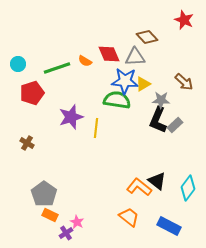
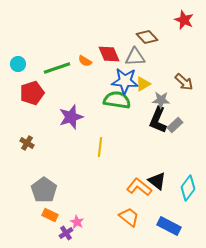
yellow line: moved 4 px right, 19 px down
gray pentagon: moved 4 px up
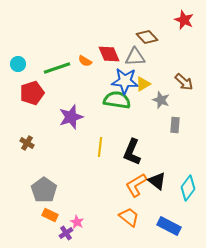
gray star: rotated 18 degrees clockwise
black L-shape: moved 26 px left, 32 px down
gray rectangle: rotated 42 degrees counterclockwise
orange L-shape: moved 3 px left, 2 px up; rotated 70 degrees counterclockwise
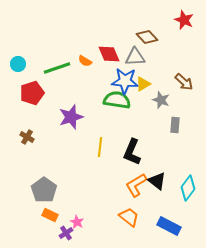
brown cross: moved 6 px up
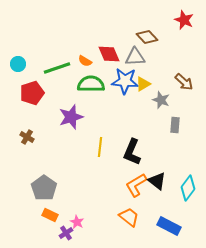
green semicircle: moved 26 px left, 16 px up; rotated 8 degrees counterclockwise
gray pentagon: moved 2 px up
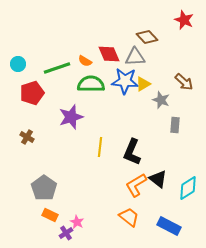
black triangle: moved 1 px right, 2 px up
cyan diamond: rotated 20 degrees clockwise
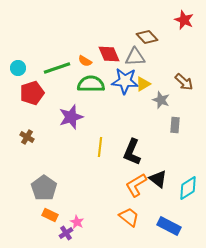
cyan circle: moved 4 px down
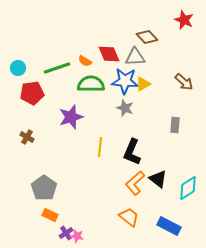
red pentagon: rotated 10 degrees clockwise
gray star: moved 36 px left, 8 px down
orange L-shape: moved 1 px left, 2 px up; rotated 10 degrees counterclockwise
pink star: moved 14 px down; rotated 16 degrees counterclockwise
